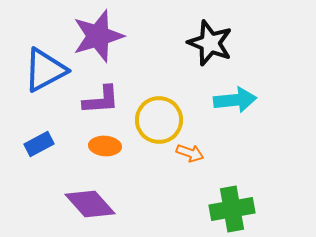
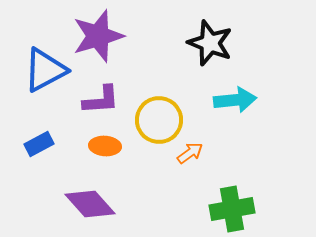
orange arrow: rotated 56 degrees counterclockwise
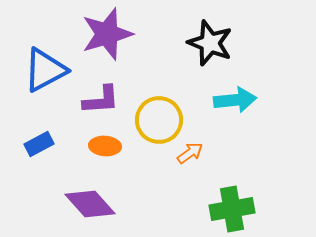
purple star: moved 9 px right, 2 px up
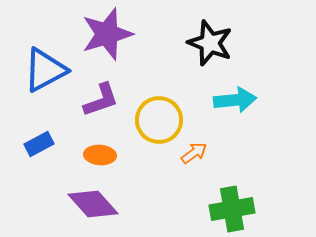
purple L-shape: rotated 15 degrees counterclockwise
orange ellipse: moved 5 px left, 9 px down
orange arrow: moved 4 px right
purple diamond: moved 3 px right
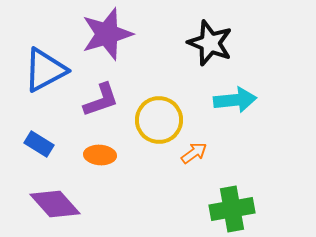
blue rectangle: rotated 60 degrees clockwise
purple diamond: moved 38 px left
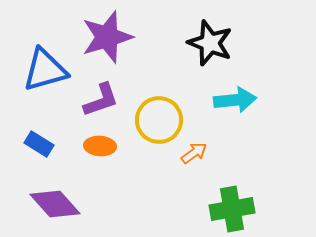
purple star: moved 3 px down
blue triangle: rotated 12 degrees clockwise
orange ellipse: moved 9 px up
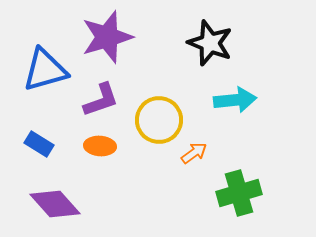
green cross: moved 7 px right, 16 px up; rotated 6 degrees counterclockwise
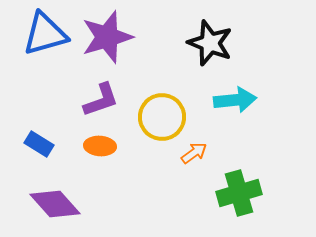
blue triangle: moved 36 px up
yellow circle: moved 3 px right, 3 px up
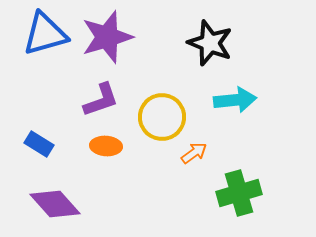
orange ellipse: moved 6 px right
